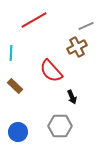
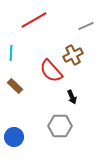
brown cross: moved 4 px left, 8 px down
blue circle: moved 4 px left, 5 px down
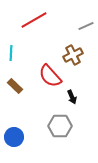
red semicircle: moved 1 px left, 5 px down
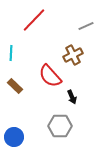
red line: rotated 16 degrees counterclockwise
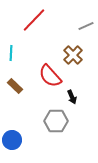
brown cross: rotated 18 degrees counterclockwise
gray hexagon: moved 4 px left, 5 px up
blue circle: moved 2 px left, 3 px down
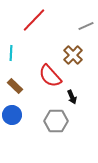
blue circle: moved 25 px up
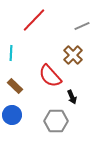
gray line: moved 4 px left
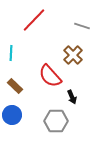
gray line: rotated 42 degrees clockwise
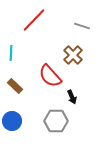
blue circle: moved 6 px down
